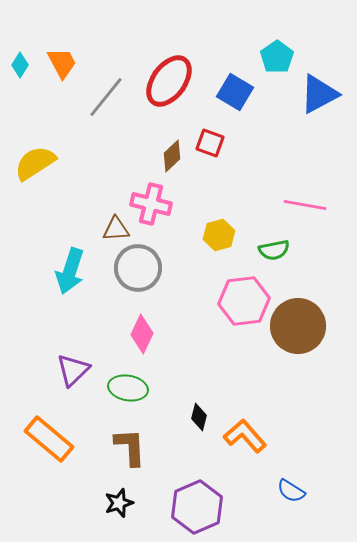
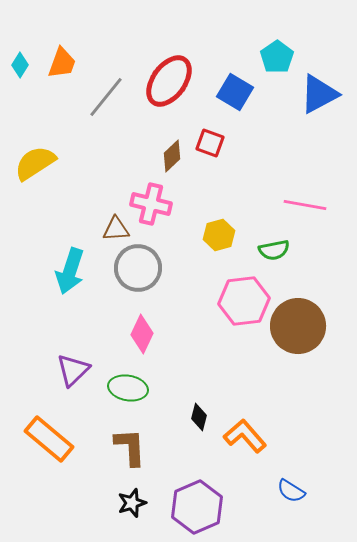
orange trapezoid: rotated 48 degrees clockwise
black star: moved 13 px right
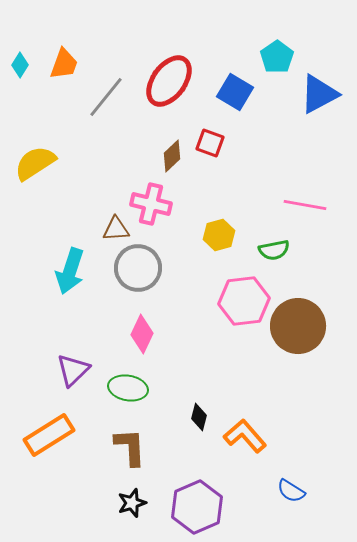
orange trapezoid: moved 2 px right, 1 px down
orange rectangle: moved 4 px up; rotated 72 degrees counterclockwise
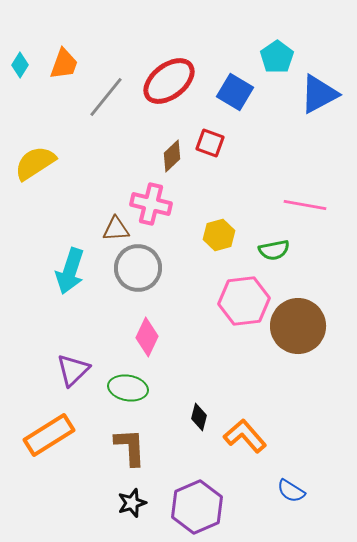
red ellipse: rotated 16 degrees clockwise
pink diamond: moved 5 px right, 3 px down
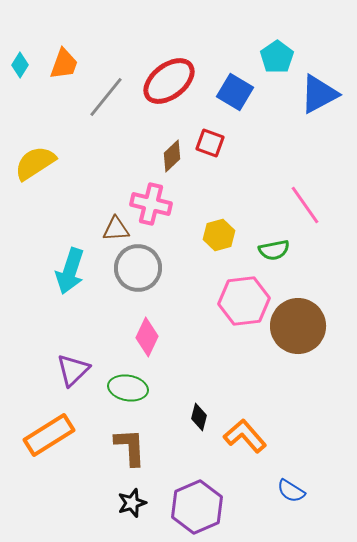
pink line: rotated 45 degrees clockwise
